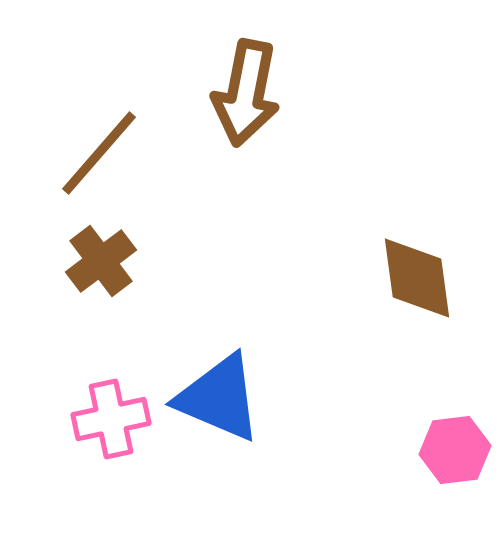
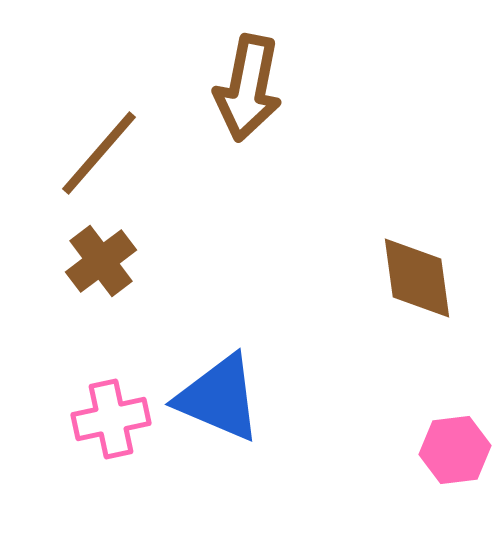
brown arrow: moved 2 px right, 5 px up
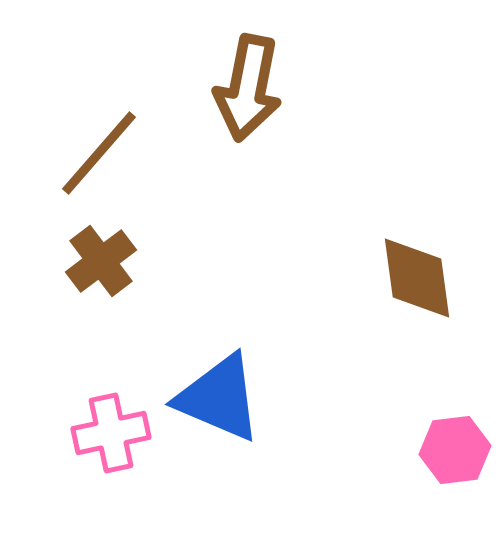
pink cross: moved 14 px down
